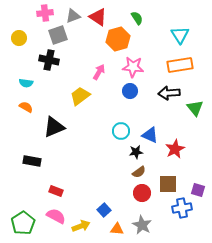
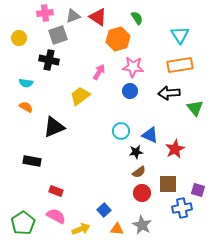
yellow arrow: moved 3 px down
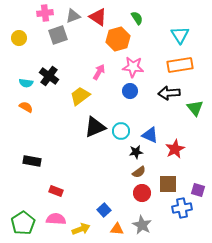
black cross: moved 16 px down; rotated 24 degrees clockwise
black triangle: moved 41 px right
pink semicircle: moved 3 px down; rotated 24 degrees counterclockwise
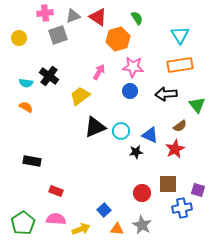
black arrow: moved 3 px left, 1 px down
green triangle: moved 2 px right, 3 px up
brown semicircle: moved 41 px right, 46 px up
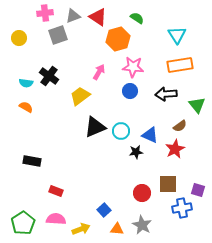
green semicircle: rotated 24 degrees counterclockwise
cyan triangle: moved 3 px left
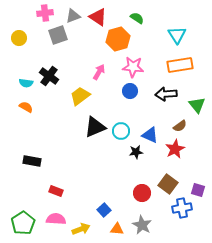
brown square: rotated 36 degrees clockwise
